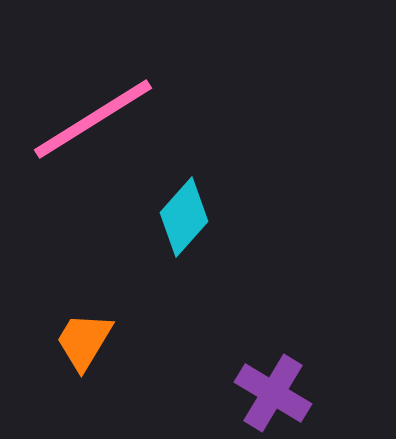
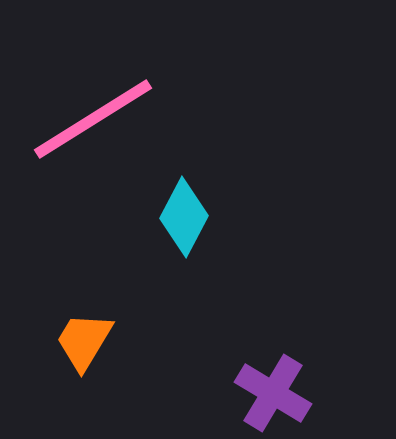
cyan diamond: rotated 14 degrees counterclockwise
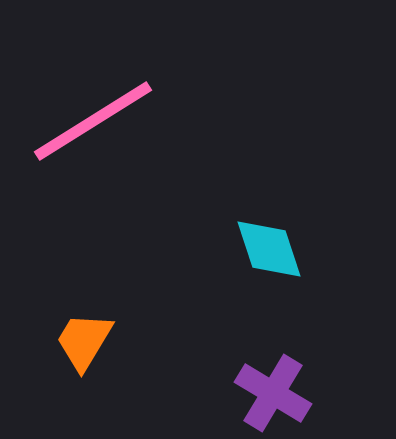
pink line: moved 2 px down
cyan diamond: moved 85 px right, 32 px down; rotated 46 degrees counterclockwise
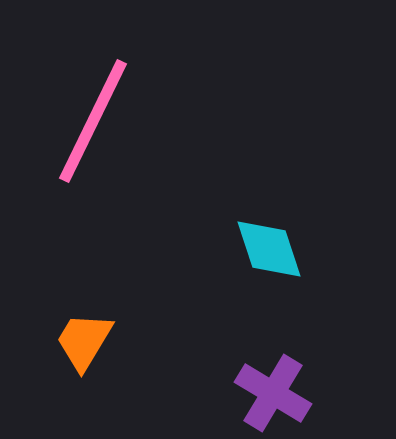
pink line: rotated 32 degrees counterclockwise
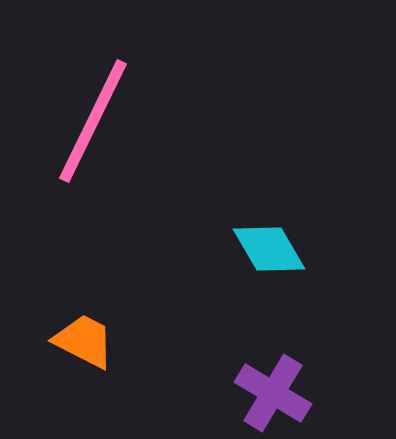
cyan diamond: rotated 12 degrees counterclockwise
orange trapezoid: rotated 86 degrees clockwise
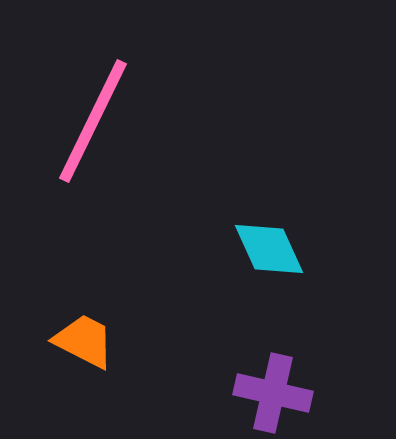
cyan diamond: rotated 6 degrees clockwise
purple cross: rotated 18 degrees counterclockwise
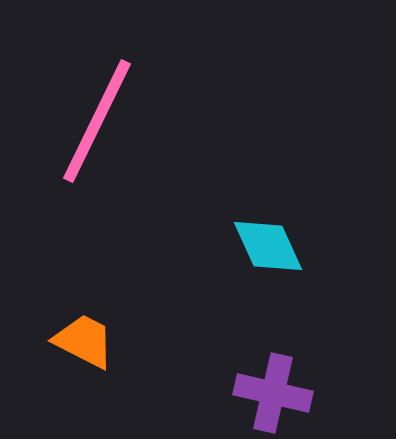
pink line: moved 4 px right
cyan diamond: moved 1 px left, 3 px up
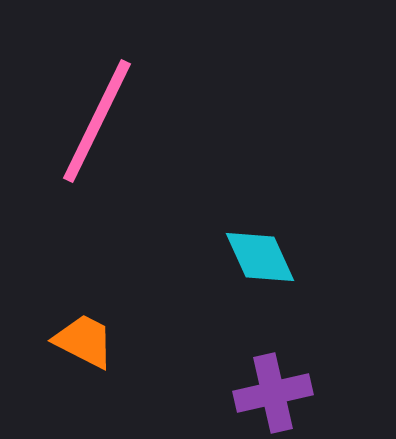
cyan diamond: moved 8 px left, 11 px down
purple cross: rotated 26 degrees counterclockwise
